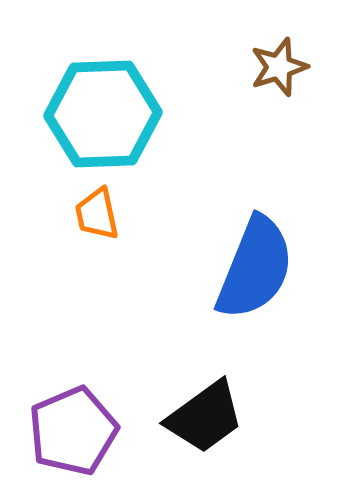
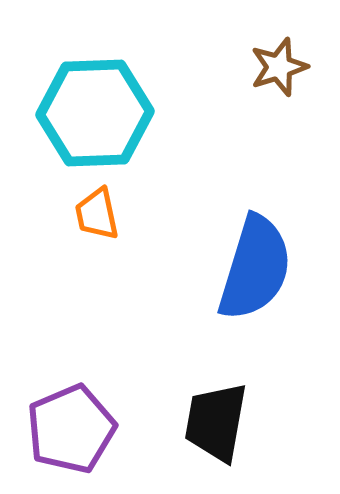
cyan hexagon: moved 8 px left, 1 px up
blue semicircle: rotated 5 degrees counterclockwise
black trapezoid: moved 11 px right, 5 px down; rotated 136 degrees clockwise
purple pentagon: moved 2 px left, 2 px up
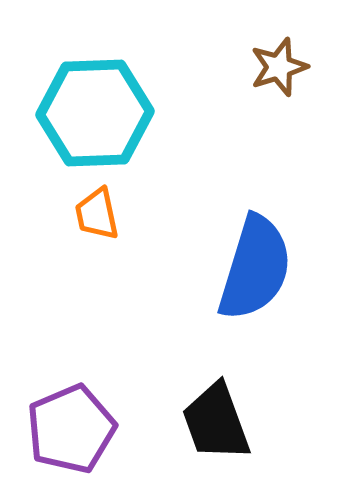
black trapezoid: rotated 30 degrees counterclockwise
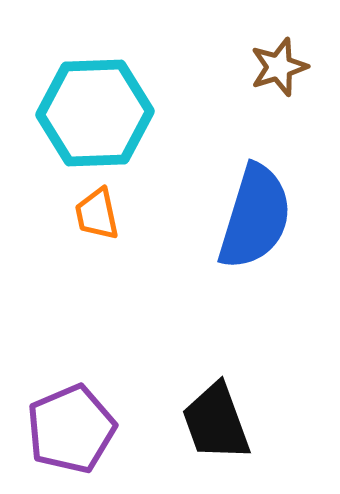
blue semicircle: moved 51 px up
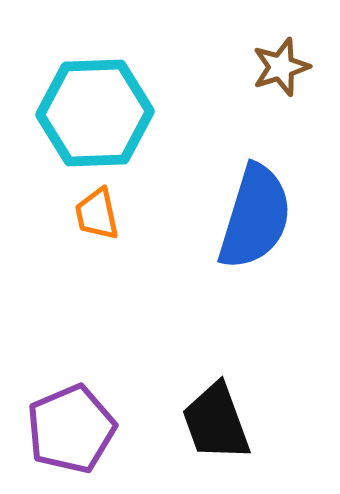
brown star: moved 2 px right
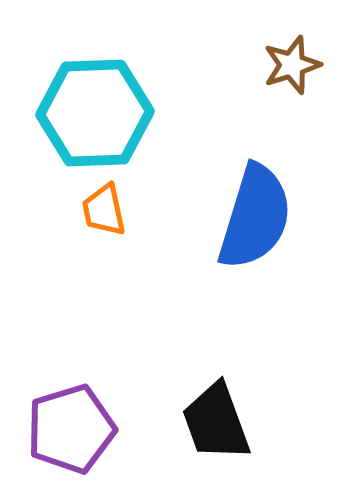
brown star: moved 11 px right, 2 px up
orange trapezoid: moved 7 px right, 4 px up
purple pentagon: rotated 6 degrees clockwise
